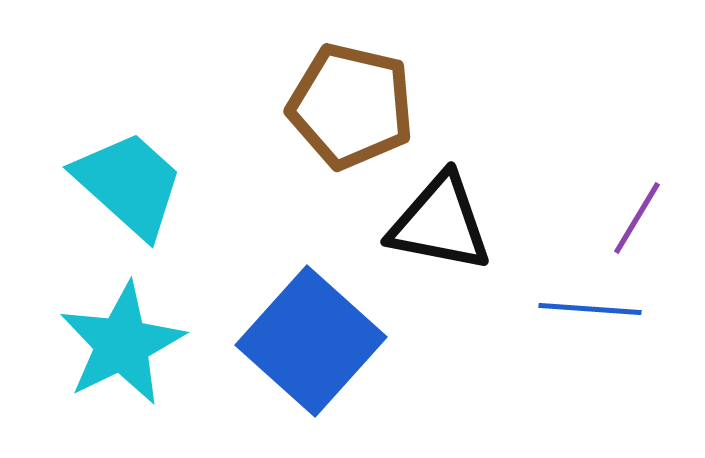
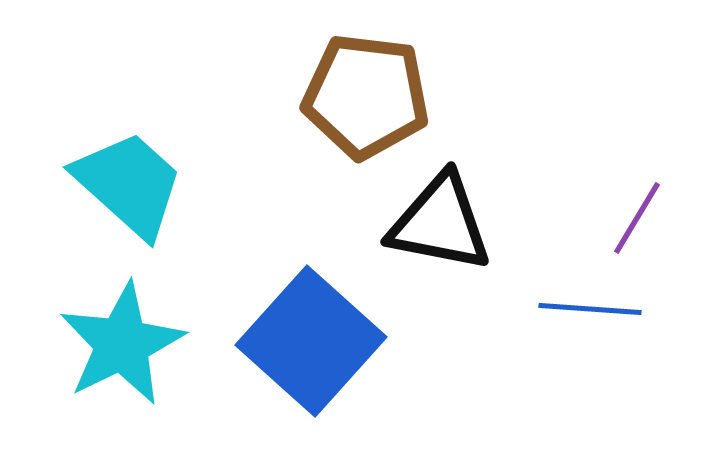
brown pentagon: moved 15 px right, 10 px up; rotated 6 degrees counterclockwise
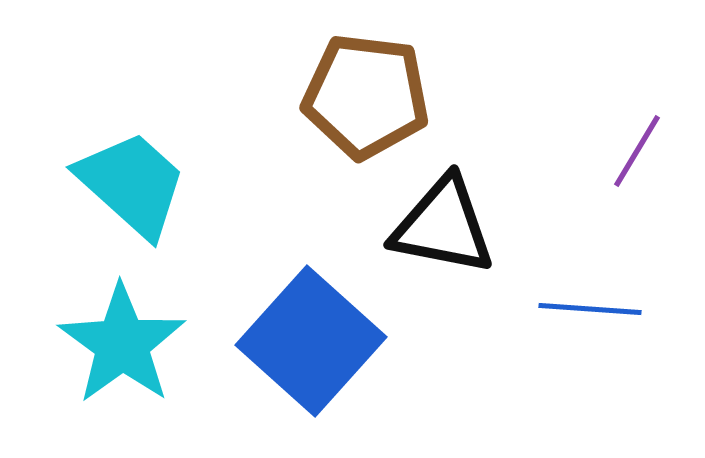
cyan trapezoid: moved 3 px right
purple line: moved 67 px up
black triangle: moved 3 px right, 3 px down
cyan star: rotated 10 degrees counterclockwise
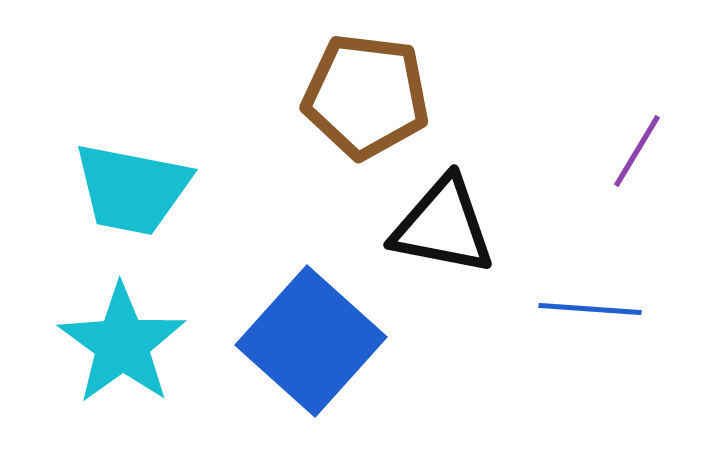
cyan trapezoid: moved 5 px down; rotated 149 degrees clockwise
